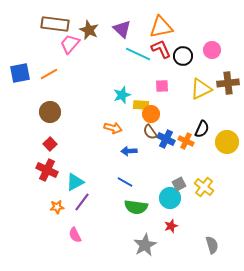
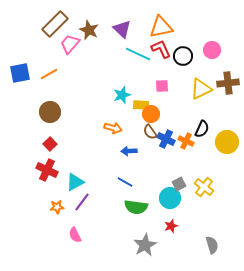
brown rectangle: rotated 52 degrees counterclockwise
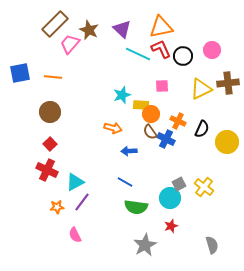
orange line: moved 4 px right, 3 px down; rotated 36 degrees clockwise
orange cross: moved 8 px left, 20 px up
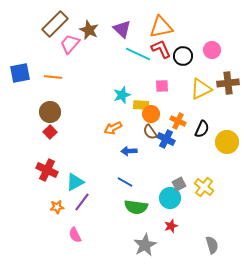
orange arrow: rotated 138 degrees clockwise
red square: moved 12 px up
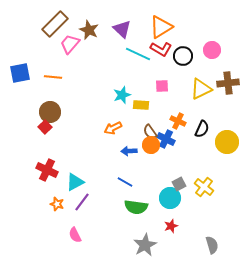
orange triangle: rotated 20 degrees counterclockwise
red L-shape: rotated 145 degrees clockwise
orange circle: moved 31 px down
red square: moved 5 px left, 5 px up
orange star: moved 3 px up; rotated 24 degrees clockwise
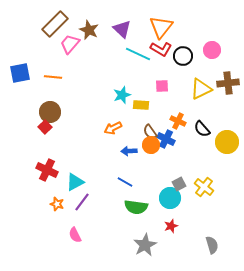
orange triangle: rotated 20 degrees counterclockwise
black semicircle: rotated 114 degrees clockwise
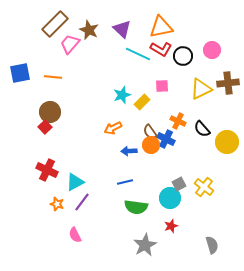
orange triangle: rotated 40 degrees clockwise
yellow rectangle: moved 1 px right, 3 px up; rotated 49 degrees counterclockwise
blue line: rotated 42 degrees counterclockwise
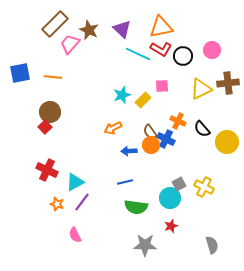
yellow rectangle: moved 1 px right, 2 px up
yellow cross: rotated 12 degrees counterclockwise
gray star: rotated 30 degrees clockwise
